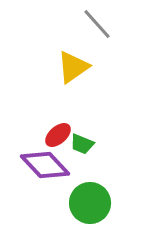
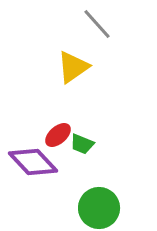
purple diamond: moved 12 px left, 3 px up
green circle: moved 9 px right, 5 px down
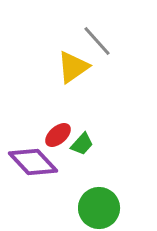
gray line: moved 17 px down
green trapezoid: rotated 70 degrees counterclockwise
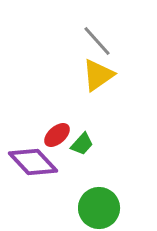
yellow triangle: moved 25 px right, 8 px down
red ellipse: moved 1 px left
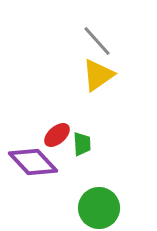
green trapezoid: rotated 45 degrees counterclockwise
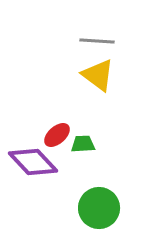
gray line: rotated 44 degrees counterclockwise
yellow triangle: rotated 48 degrees counterclockwise
green trapezoid: moved 1 px right; rotated 90 degrees counterclockwise
